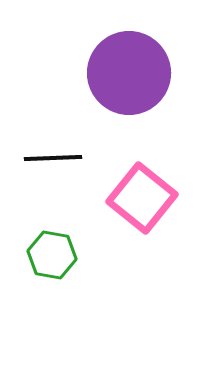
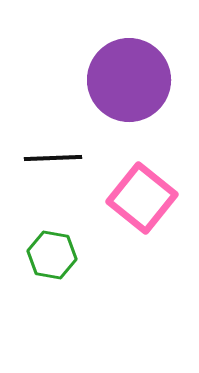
purple circle: moved 7 px down
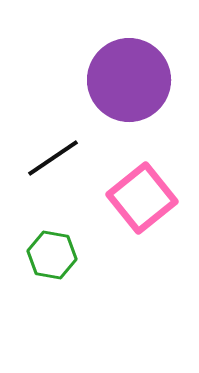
black line: rotated 32 degrees counterclockwise
pink square: rotated 12 degrees clockwise
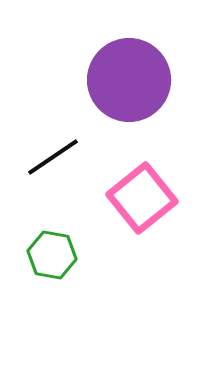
black line: moved 1 px up
